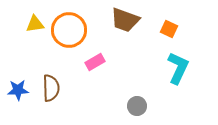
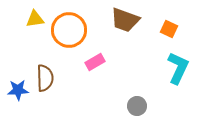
yellow triangle: moved 5 px up
brown semicircle: moved 6 px left, 10 px up
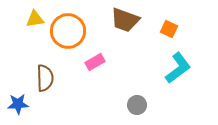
orange circle: moved 1 px left, 1 px down
cyan L-shape: rotated 28 degrees clockwise
blue star: moved 14 px down
gray circle: moved 1 px up
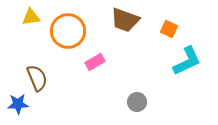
yellow triangle: moved 4 px left, 2 px up
cyan L-shape: moved 9 px right, 7 px up; rotated 12 degrees clockwise
brown semicircle: moved 8 px left; rotated 20 degrees counterclockwise
gray circle: moved 3 px up
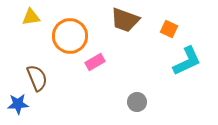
orange circle: moved 2 px right, 5 px down
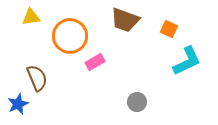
blue star: rotated 20 degrees counterclockwise
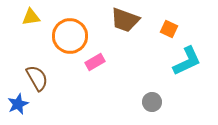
brown semicircle: rotated 8 degrees counterclockwise
gray circle: moved 15 px right
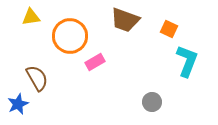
cyan L-shape: rotated 44 degrees counterclockwise
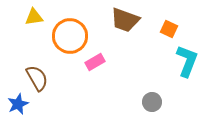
yellow triangle: moved 3 px right
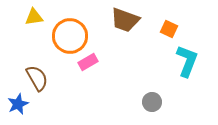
pink rectangle: moved 7 px left
